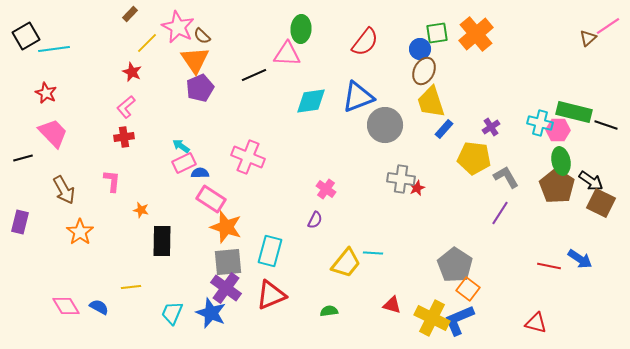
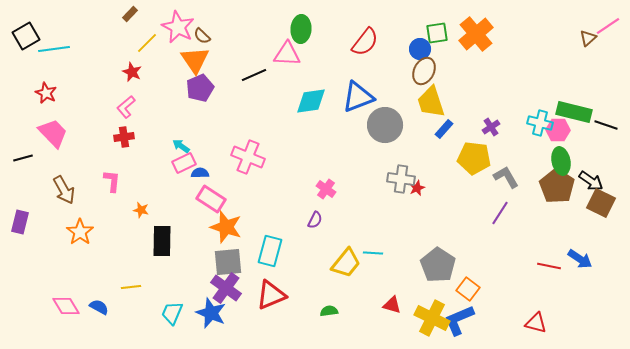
gray pentagon at (455, 265): moved 17 px left
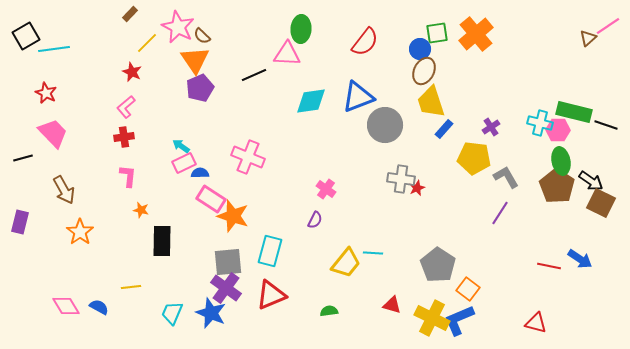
pink L-shape at (112, 181): moved 16 px right, 5 px up
orange star at (226, 227): moved 7 px right, 11 px up
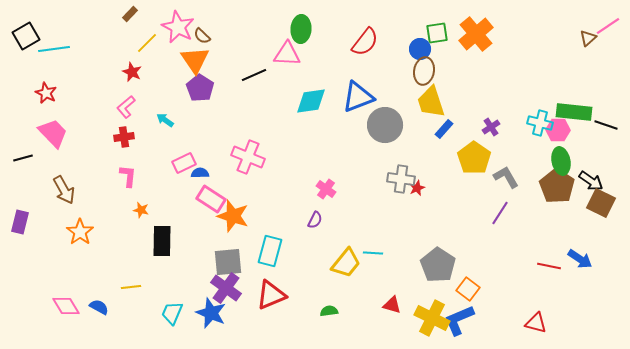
brown ellipse at (424, 71): rotated 16 degrees counterclockwise
purple pentagon at (200, 88): rotated 16 degrees counterclockwise
green rectangle at (574, 112): rotated 8 degrees counterclockwise
cyan arrow at (181, 146): moved 16 px left, 26 px up
yellow pentagon at (474, 158): rotated 28 degrees clockwise
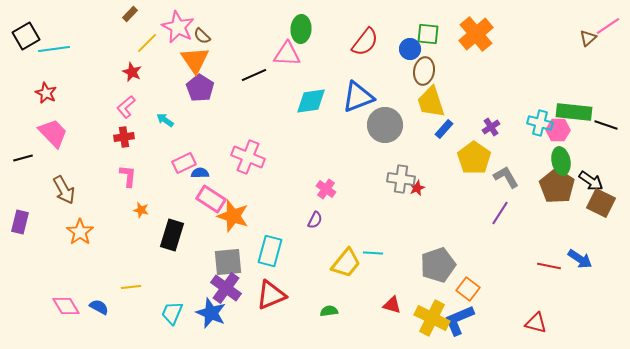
green square at (437, 33): moved 9 px left, 1 px down; rotated 15 degrees clockwise
blue circle at (420, 49): moved 10 px left
black rectangle at (162, 241): moved 10 px right, 6 px up; rotated 16 degrees clockwise
gray pentagon at (438, 265): rotated 20 degrees clockwise
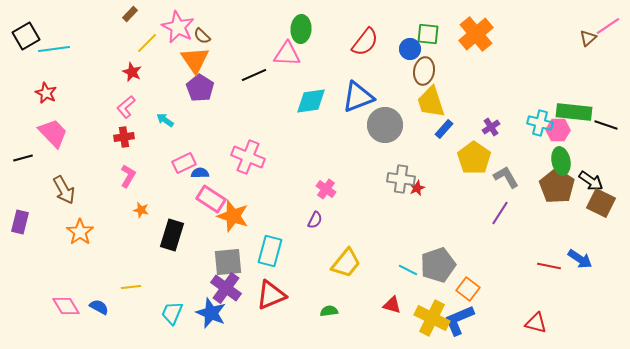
pink L-shape at (128, 176): rotated 25 degrees clockwise
cyan line at (373, 253): moved 35 px right, 17 px down; rotated 24 degrees clockwise
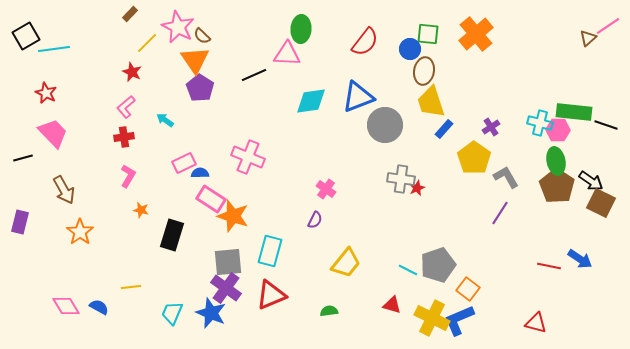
green ellipse at (561, 161): moved 5 px left
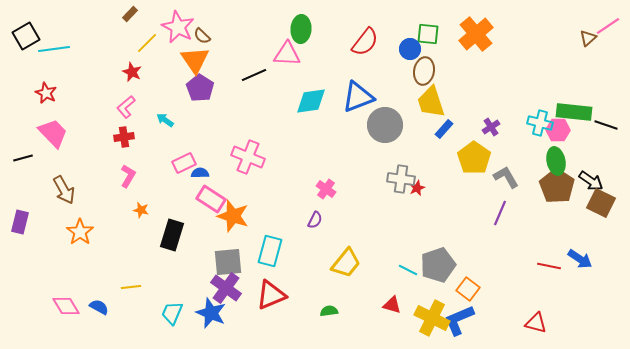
purple line at (500, 213): rotated 10 degrees counterclockwise
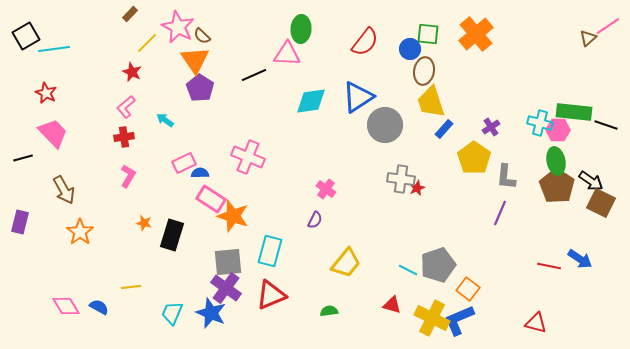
blue triangle at (358, 97): rotated 12 degrees counterclockwise
gray L-shape at (506, 177): rotated 144 degrees counterclockwise
orange star at (141, 210): moved 3 px right, 13 px down
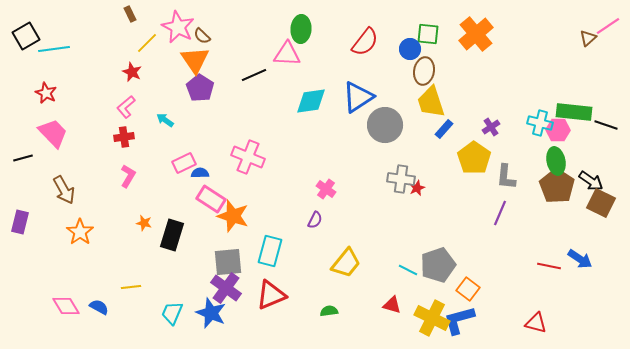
brown rectangle at (130, 14): rotated 70 degrees counterclockwise
blue L-shape at (459, 320): rotated 8 degrees clockwise
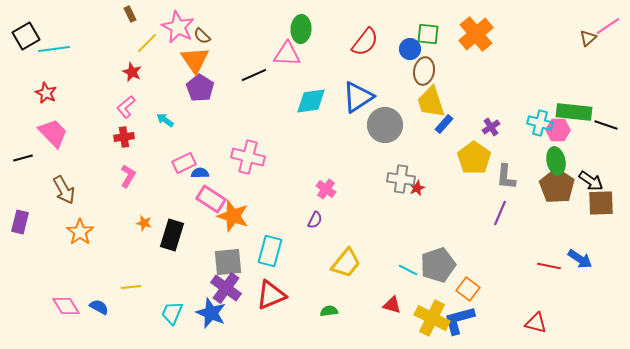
blue rectangle at (444, 129): moved 5 px up
pink cross at (248, 157): rotated 8 degrees counterclockwise
brown square at (601, 203): rotated 28 degrees counterclockwise
